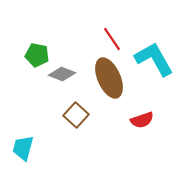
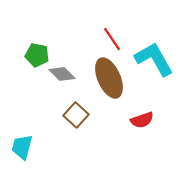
gray diamond: rotated 24 degrees clockwise
cyan trapezoid: moved 1 px left, 1 px up
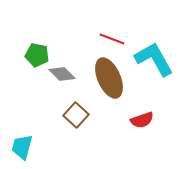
red line: rotated 35 degrees counterclockwise
